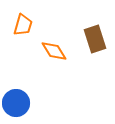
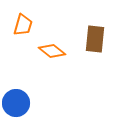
brown rectangle: rotated 24 degrees clockwise
orange diamond: moved 2 px left; rotated 20 degrees counterclockwise
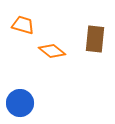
orange trapezoid: rotated 90 degrees counterclockwise
blue circle: moved 4 px right
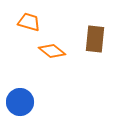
orange trapezoid: moved 6 px right, 3 px up
blue circle: moved 1 px up
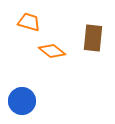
brown rectangle: moved 2 px left, 1 px up
blue circle: moved 2 px right, 1 px up
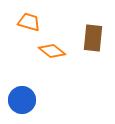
blue circle: moved 1 px up
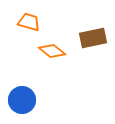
brown rectangle: rotated 72 degrees clockwise
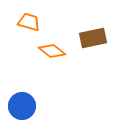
blue circle: moved 6 px down
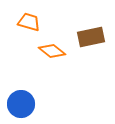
brown rectangle: moved 2 px left, 1 px up
blue circle: moved 1 px left, 2 px up
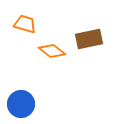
orange trapezoid: moved 4 px left, 2 px down
brown rectangle: moved 2 px left, 2 px down
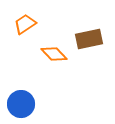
orange trapezoid: rotated 50 degrees counterclockwise
orange diamond: moved 2 px right, 3 px down; rotated 8 degrees clockwise
